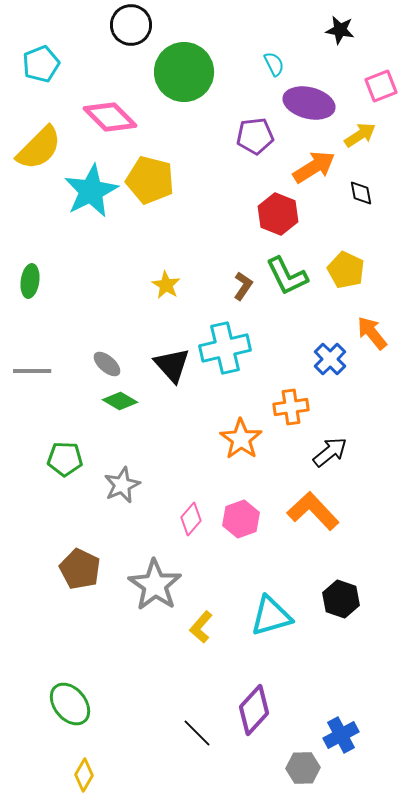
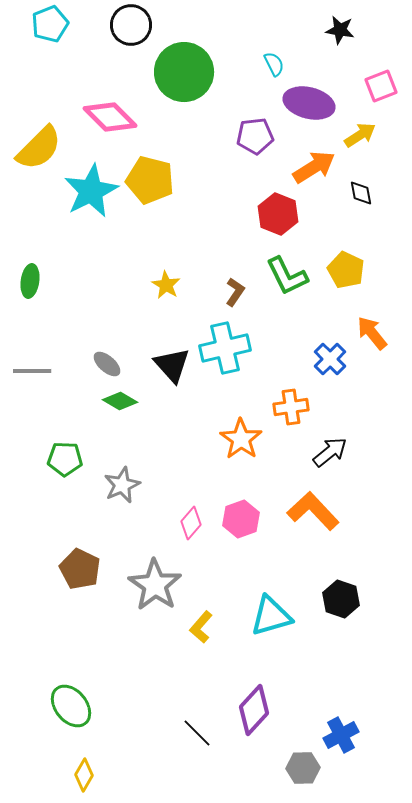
cyan pentagon at (41, 64): moved 9 px right, 40 px up
brown L-shape at (243, 286): moved 8 px left, 6 px down
pink diamond at (191, 519): moved 4 px down
green ellipse at (70, 704): moved 1 px right, 2 px down
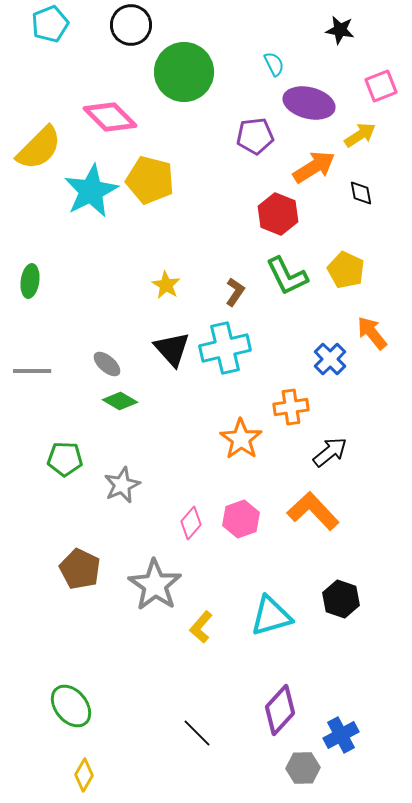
black triangle at (172, 365): moved 16 px up
purple diamond at (254, 710): moved 26 px right
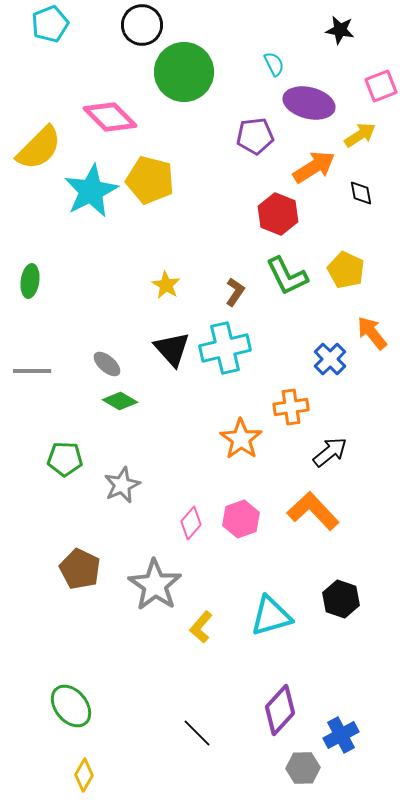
black circle at (131, 25): moved 11 px right
